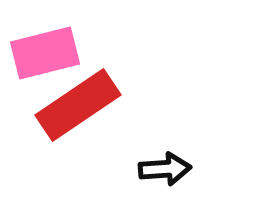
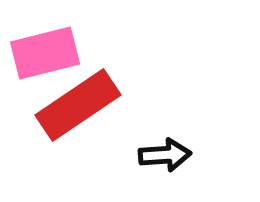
black arrow: moved 14 px up
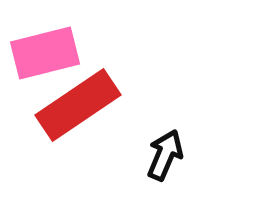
black arrow: rotated 63 degrees counterclockwise
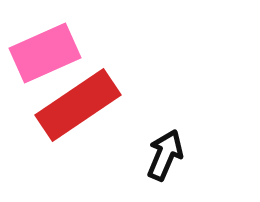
pink rectangle: rotated 10 degrees counterclockwise
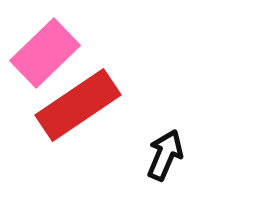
pink rectangle: rotated 20 degrees counterclockwise
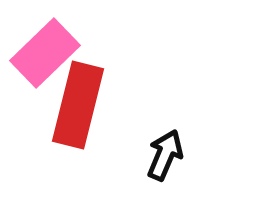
red rectangle: rotated 42 degrees counterclockwise
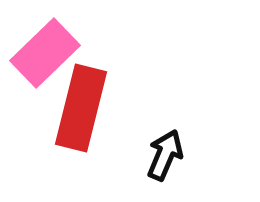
red rectangle: moved 3 px right, 3 px down
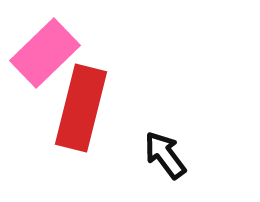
black arrow: rotated 60 degrees counterclockwise
